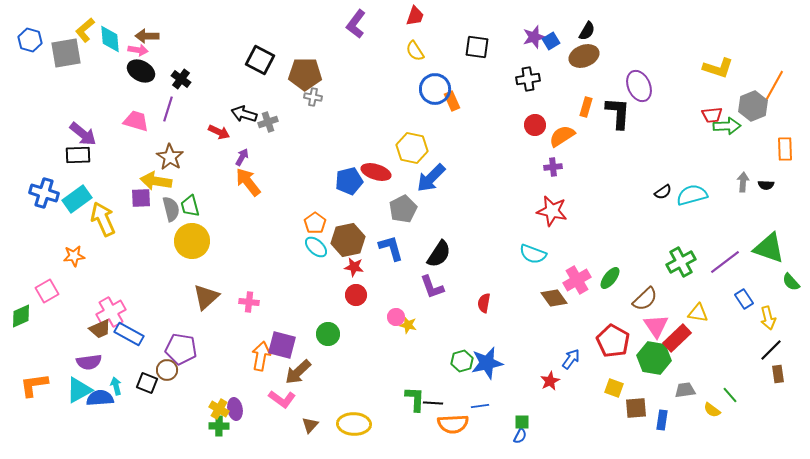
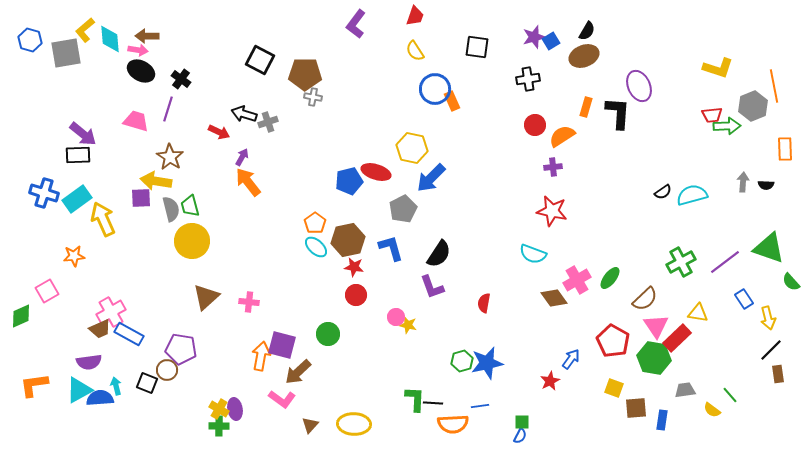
orange line at (774, 86): rotated 40 degrees counterclockwise
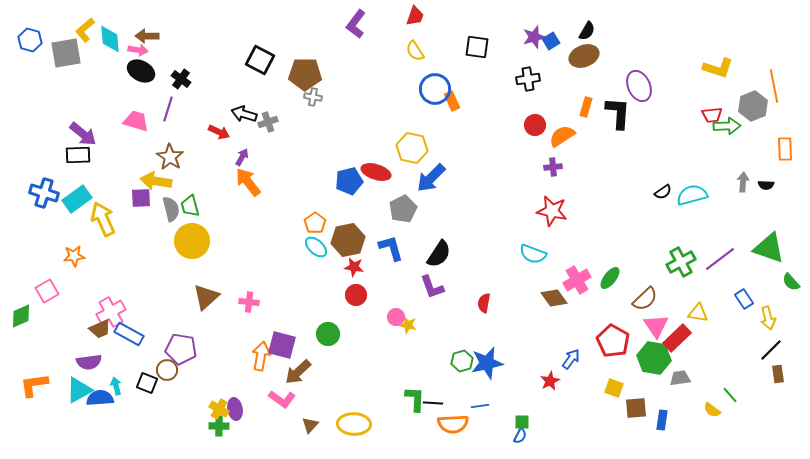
purple line at (725, 262): moved 5 px left, 3 px up
gray trapezoid at (685, 390): moved 5 px left, 12 px up
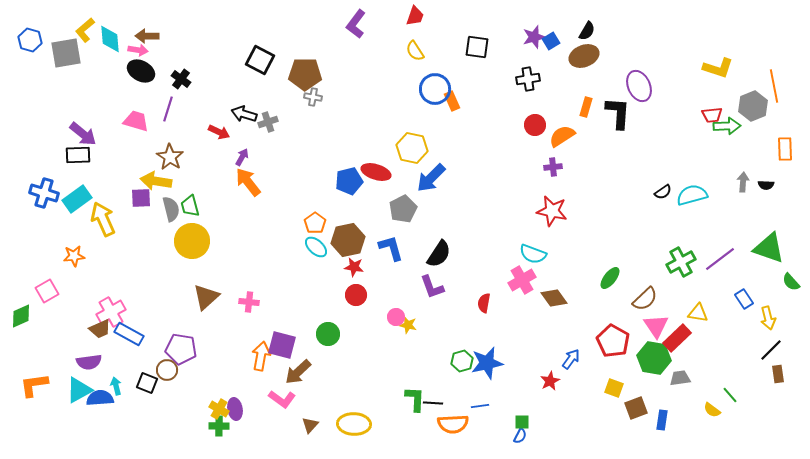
pink cross at (577, 280): moved 55 px left
brown square at (636, 408): rotated 15 degrees counterclockwise
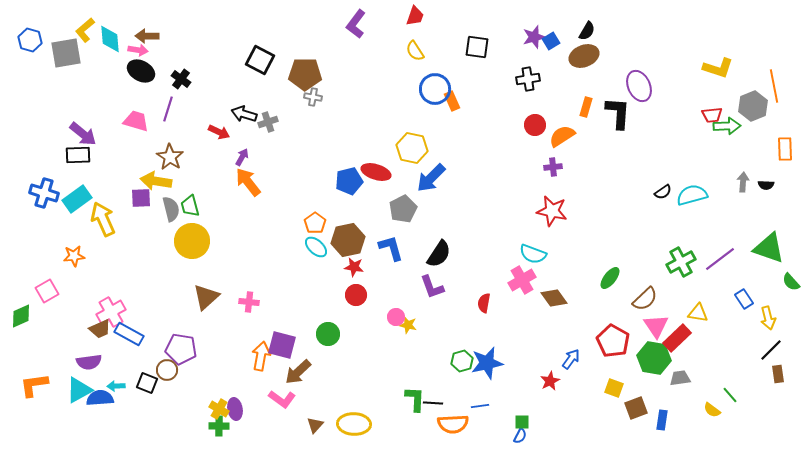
cyan arrow at (116, 386): rotated 78 degrees counterclockwise
brown triangle at (310, 425): moved 5 px right
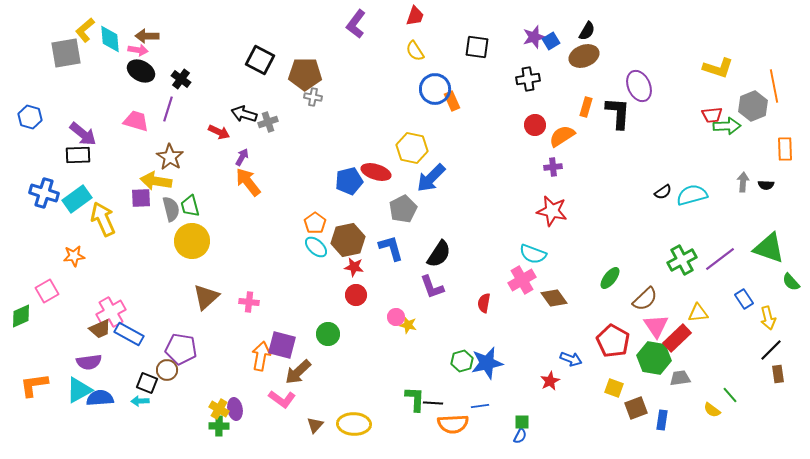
blue hexagon at (30, 40): moved 77 px down
green cross at (681, 262): moved 1 px right, 2 px up
yellow triangle at (698, 313): rotated 15 degrees counterclockwise
blue arrow at (571, 359): rotated 75 degrees clockwise
cyan arrow at (116, 386): moved 24 px right, 15 px down
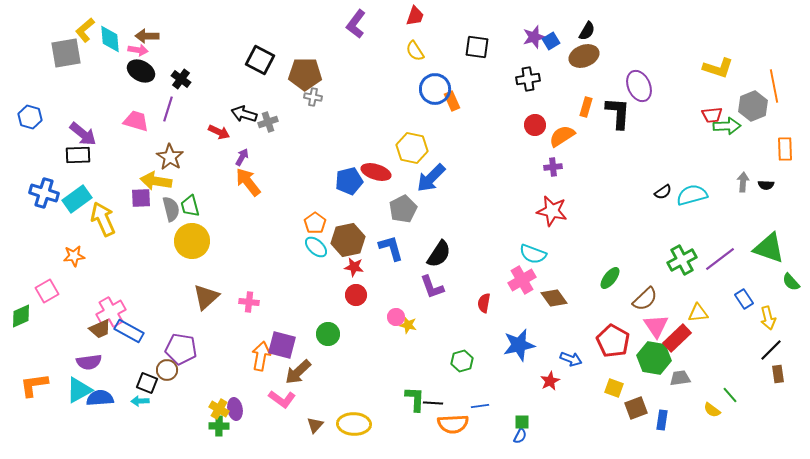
blue rectangle at (129, 334): moved 3 px up
blue star at (487, 363): moved 32 px right, 18 px up
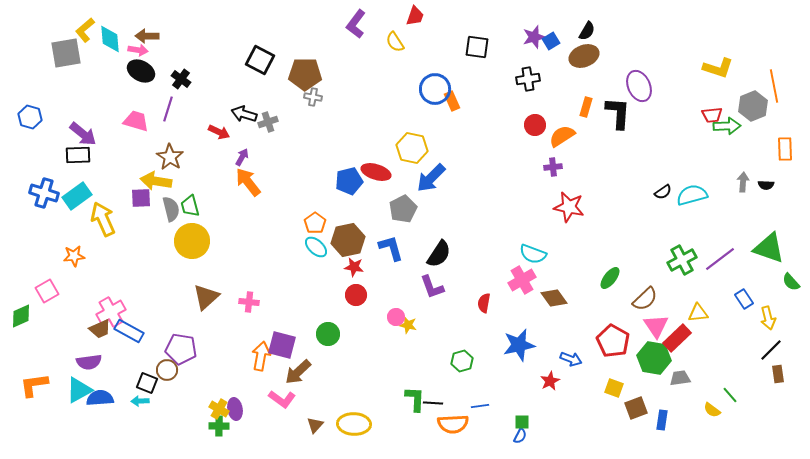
yellow semicircle at (415, 51): moved 20 px left, 9 px up
cyan rectangle at (77, 199): moved 3 px up
red star at (552, 211): moved 17 px right, 4 px up
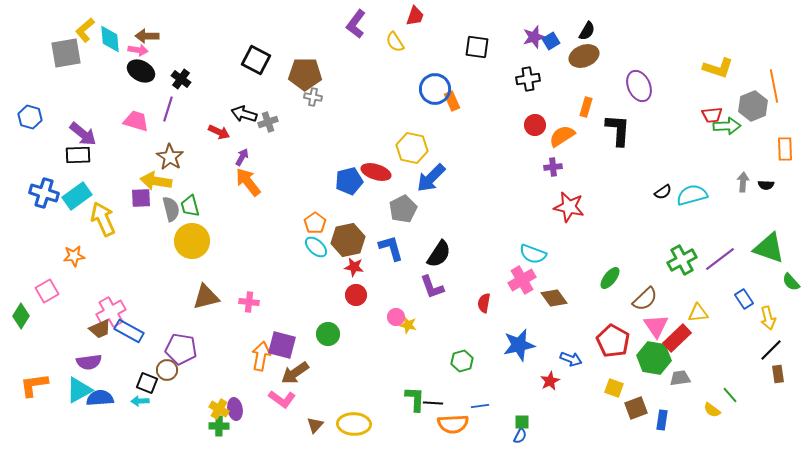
black square at (260, 60): moved 4 px left
black L-shape at (618, 113): moved 17 px down
brown triangle at (206, 297): rotated 28 degrees clockwise
green diamond at (21, 316): rotated 35 degrees counterclockwise
brown arrow at (298, 372): moved 3 px left, 1 px down; rotated 8 degrees clockwise
